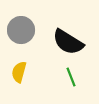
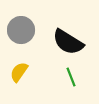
yellow semicircle: rotated 20 degrees clockwise
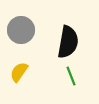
black semicircle: rotated 112 degrees counterclockwise
green line: moved 1 px up
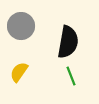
gray circle: moved 4 px up
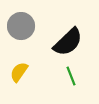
black semicircle: rotated 36 degrees clockwise
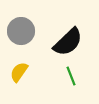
gray circle: moved 5 px down
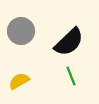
black semicircle: moved 1 px right
yellow semicircle: moved 9 px down; rotated 25 degrees clockwise
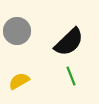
gray circle: moved 4 px left
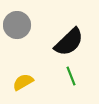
gray circle: moved 6 px up
yellow semicircle: moved 4 px right, 1 px down
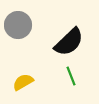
gray circle: moved 1 px right
